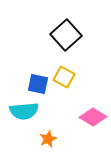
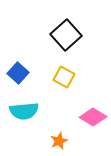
blue square: moved 20 px left, 11 px up; rotated 30 degrees clockwise
orange star: moved 11 px right, 2 px down
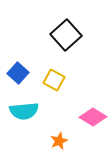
yellow square: moved 10 px left, 3 px down
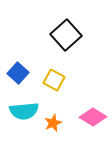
orange star: moved 6 px left, 18 px up
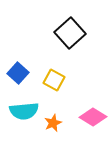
black square: moved 4 px right, 2 px up
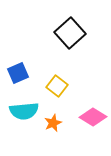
blue square: rotated 25 degrees clockwise
yellow square: moved 3 px right, 6 px down; rotated 10 degrees clockwise
